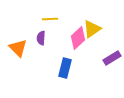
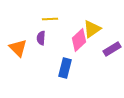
pink diamond: moved 1 px right, 2 px down
purple rectangle: moved 9 px up
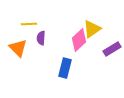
yellow line: moved 21 px left, 5 px down
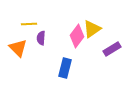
pink diamond: moved 2 px left, 4 px up; rotated 10 degrees counterclockwise
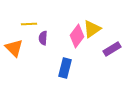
purple semicircle: moved 2 px right
orange triangle: moved 4 px left
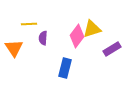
yellow triangle: rotated 18 degrees clockwise
orange triangle: rotated 12 degrees clockwise
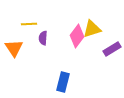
blue rectangle: moved 2 px left, 14 px down
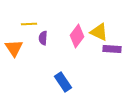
yellow triangle: moved 7 px right, 3 px down; rotated 42 degrees clockwise
purple rectangle: rotated 36 degrees clockwise
blue rectangle: rotated 48 degrees counterclockwise
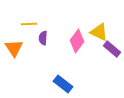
pink diamond: moved 5 px down
purple rectangle: rotated 36 degrees clockwise
blue rectangle: moved 2 px down; rotated 18 degrees counterclockwise
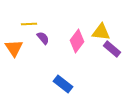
yellow triangle: moved 2 px right; rotated 18 degrees counterclockwise
purple semicircle: rotated 136 degrees clockwise
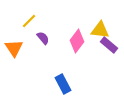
yellow line: moved 3 px up; rotated 42 degrees counterclockwise
yellow triangle: moved 1 px left, 2 px up
purple rectangle: moved 3 px left, 4 px up
blue rectangle: rotated 24 degrees clockwise
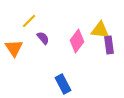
purple rectangle: rotated 42 degrees clockwise
